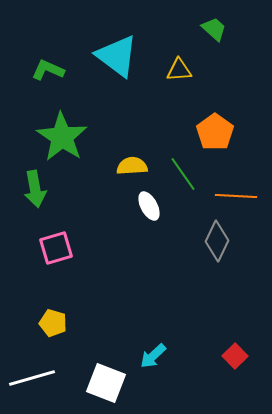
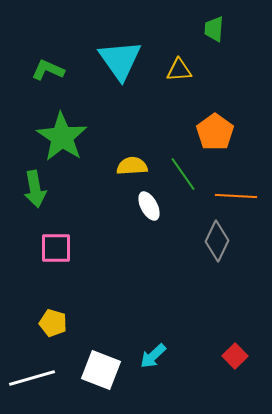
green trapezoid: rotated 128 degrees counterclockwise
cyan triangle: moved 3 px right, 4 px down; rotated 18 degrees clockwise
pink square: rotated 16 degrees clockwise
white square: moved 5 px left, 13 px up
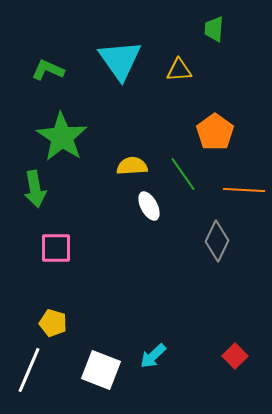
orange line: moved 8 px right, 6 px up
white line: moved 3 px left, 8 px up; rotated 51 degrees counterclockwise
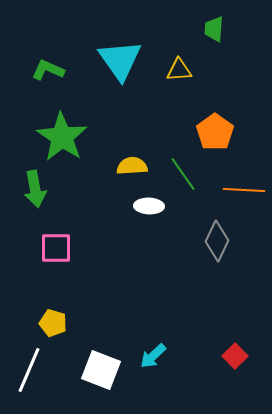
white ellipse: rotated 60 degrees counterclockwise
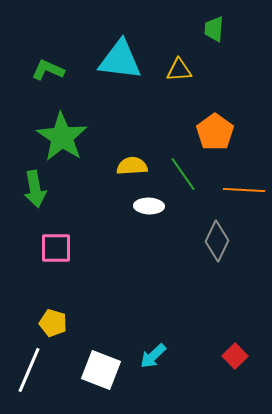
cyan triangle: rotated 48 degrees counterclockwise
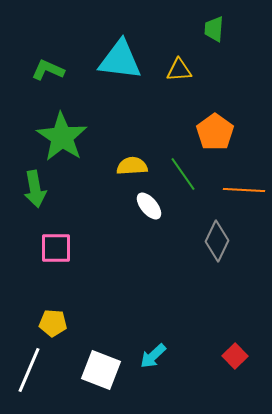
white ellipse: rotated 48 degrees clockwise
yellow pentagon: rotated 12 degrees counterclockwise
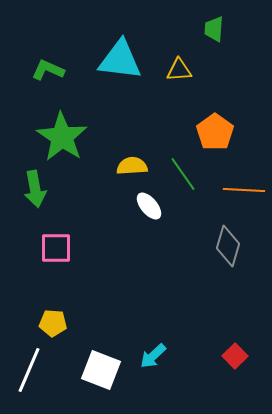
gray diamond: moved 11 px right, 5 px down; rotated 9 degrees counterclockwise
